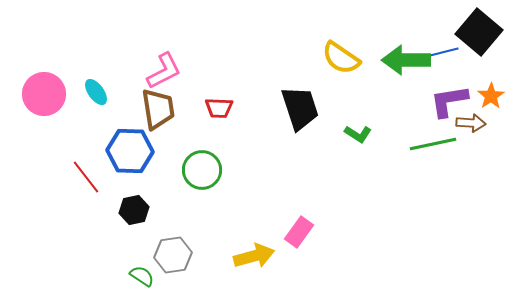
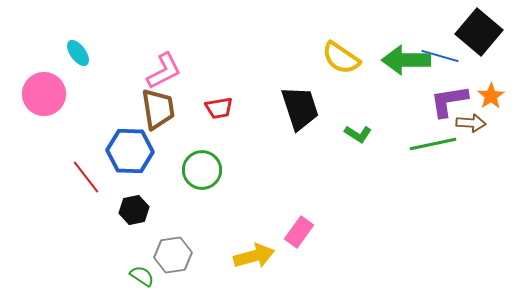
blue line: moved 3 px down; rotated 30 degrees clockwise
cyan ellipse: moved 18 px left, 39 px up
red trapezoid: rotated 12 degrees counterclockwise
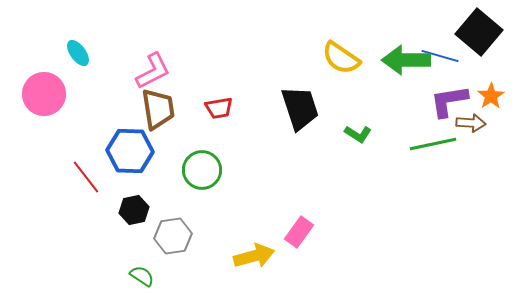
pink L-shape: moved 11 px left
gray hexagon: moved 19 px up
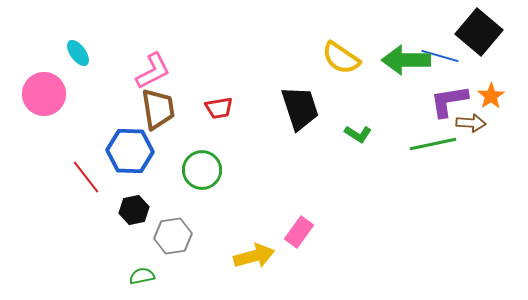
green semicircle: rotated 45 degrees counterclockwise
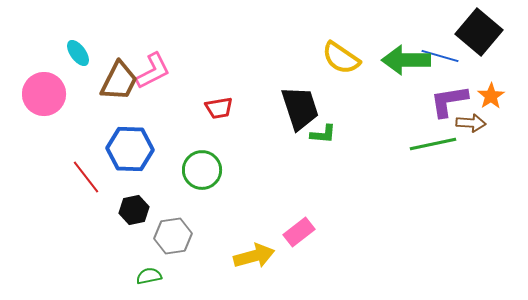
brown trapezoid: moved 39 px left, 28 px up; rotated 36 degrees clockwise
green L-shape: moved 35 px left; rotated 28 degrees counterclockwise
blue hexagon: moved 2 px up
pink rectangle: rotated 16 degrees clockwise
green semicircle: moved 7 px right
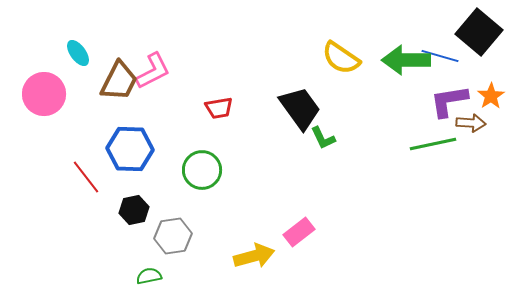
black trapezoid: rotated 18 degrees counterclockwise
green L-shape: moved 4 px down; rotated 60 degrees clockwise
